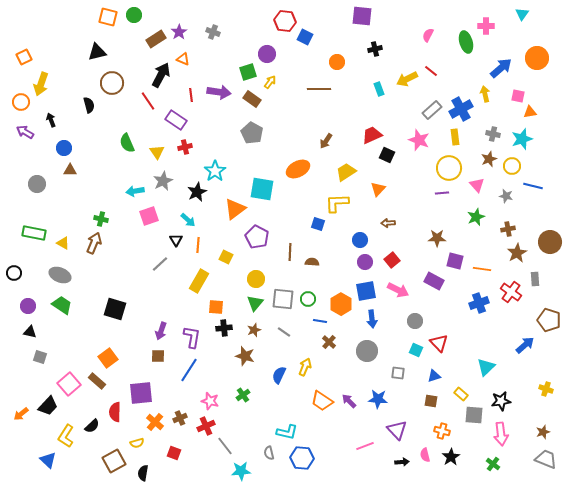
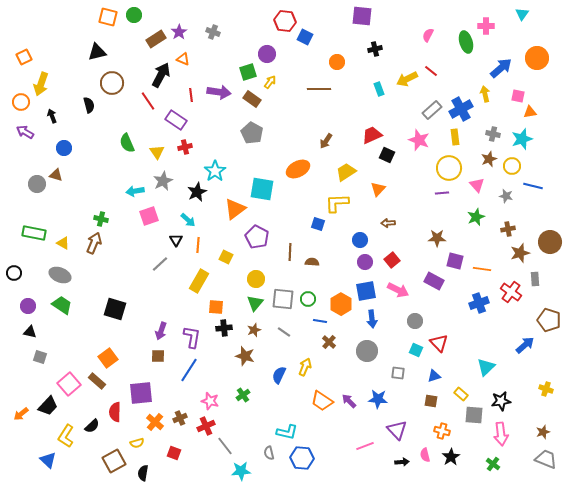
black arrow at (51, 120): moved 1 px right, 4 px up
brown triangle at (70, 170): moved 14 px left, 5 px down; rotated 16 degrees clockwise
brown star at (517, 253): moved 3 px right; rotated 12 degrees clockwise
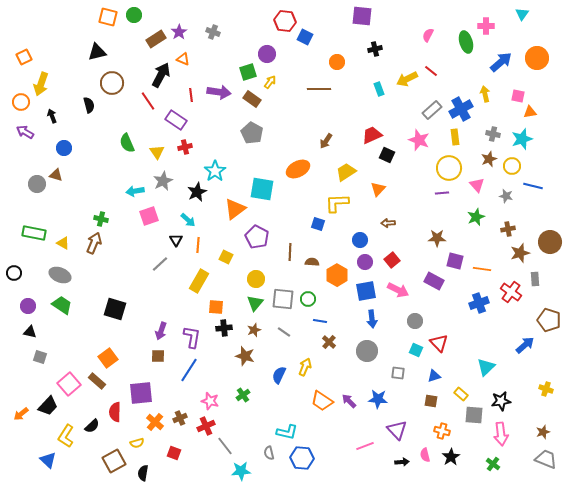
blue arrow at (501, 68): moved 6 px up
orange hexagon at (341, 304): moved 4 px left, 29 px up
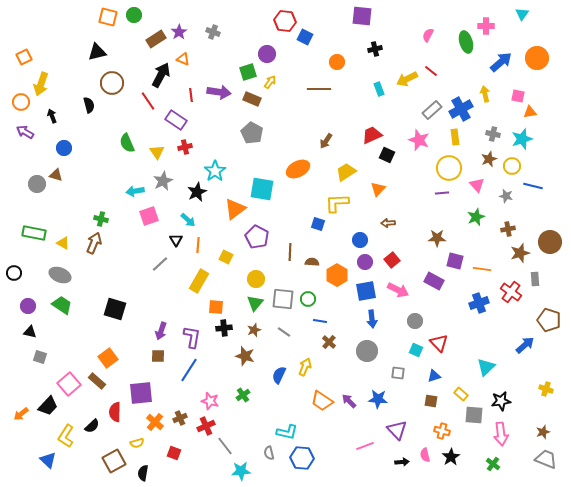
brown rectangle at (252, 99): rotated 12 degrees counterclockwise
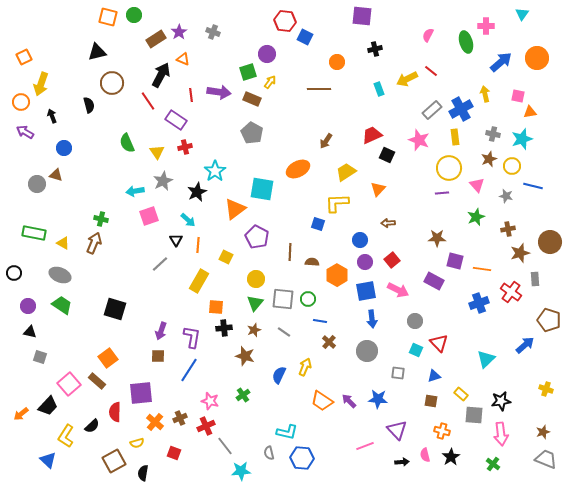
cyan triangle at (486, 367): moved 8 px up
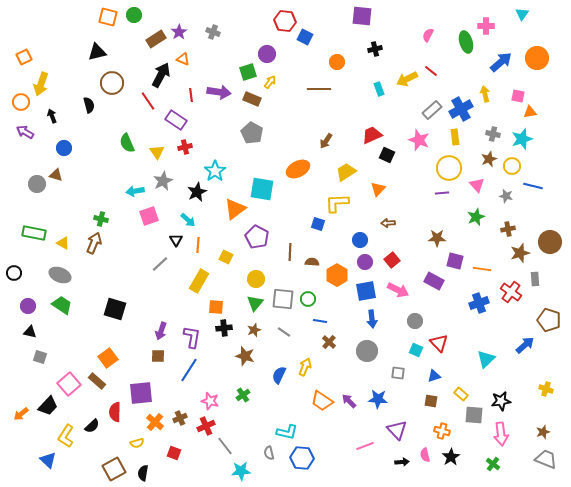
brown square at (114, 461): moved 8 px down
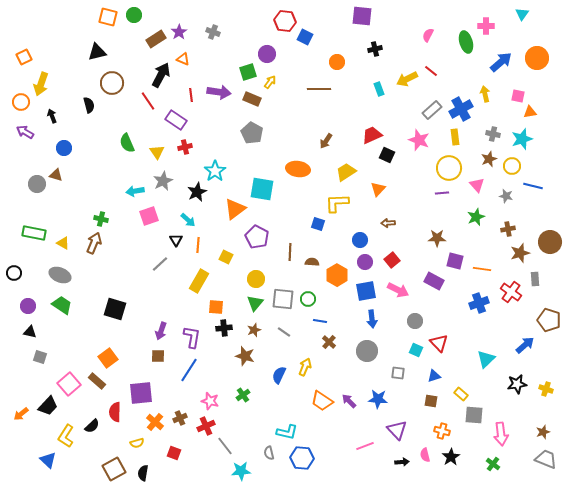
orange ellipse at (298, 169): rotated 35 degrees clockwise
black star at (501, 401): moved 16 px right, 17 px up
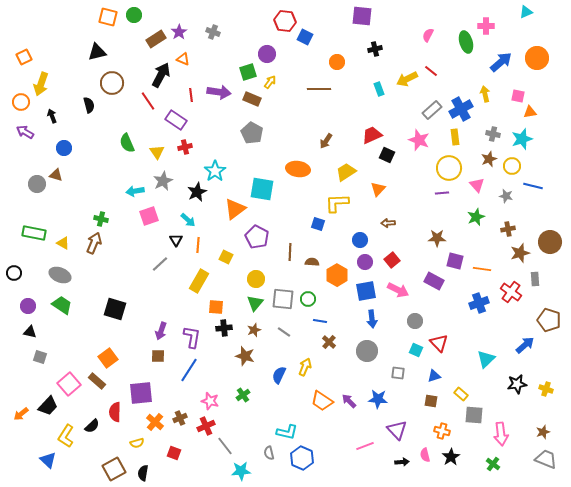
cyan triangle at (522, 14): moved 4 px right, 2 px up; rotated 32 degrees clockwise
blue hexagon at (302, 458): rotated 20 degrees clockwise
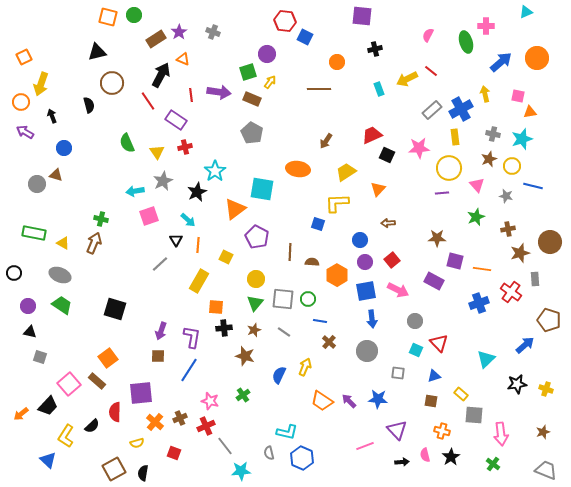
pink star at (419, 140): moved 8 px down; rotated 25 degrees counterclockwise
gray trapezoid at (546, 459): moved 11 px down
